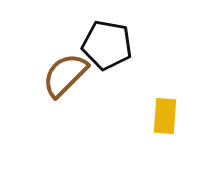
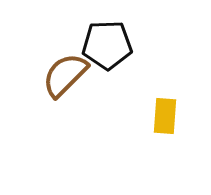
black pentagon: rotated 12 degrees counterclockwise
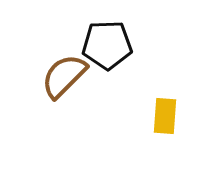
brown semicircle: moved 1 px left, 1 px down
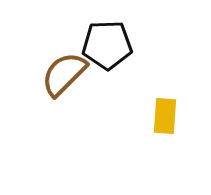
brown semicircle: moved 2 px up
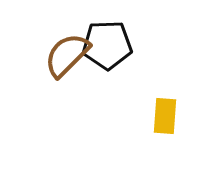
brown semicircle: moved 3 px right, 19 px up
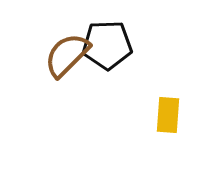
yellow rectangle: moved 3 px right, 1 px up
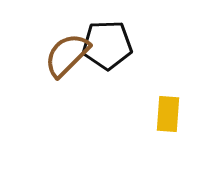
yellow rectangle: moved 1 px up
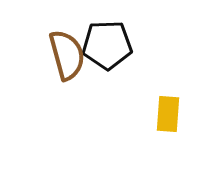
brown semicircle: rotated 120 degrees clockwise
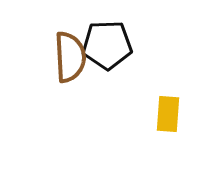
brown semicircle: moved 3 px right, 2 px down; rotated 12 degrees clockwise
